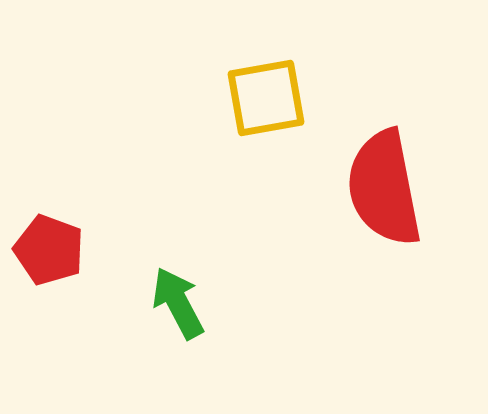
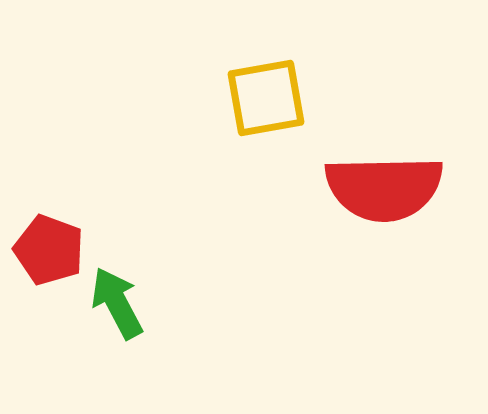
red semicircle: rotated 80 degrees counterclockwise
green arrow: moved 61 px left
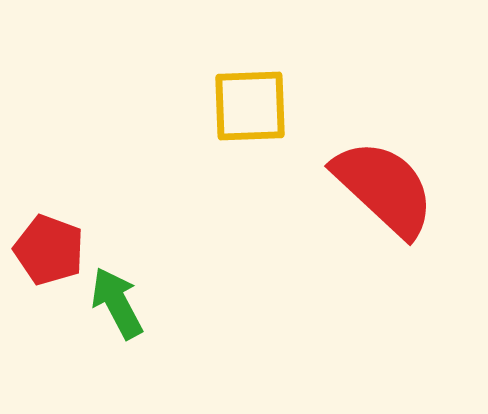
yellow square: moved 16 px left, 8 px down; rotated 8 degrees clockwise
red semicircle: rotated 136 degrees counterclockwise
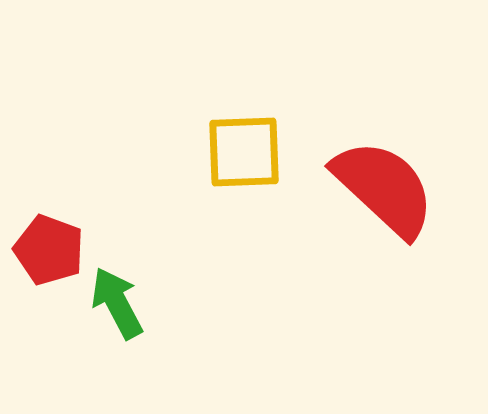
yellow square: moved 6 px left, 46 px down
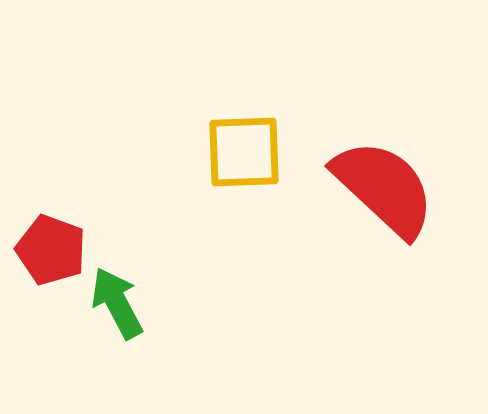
red pentagon: moved 2 px right
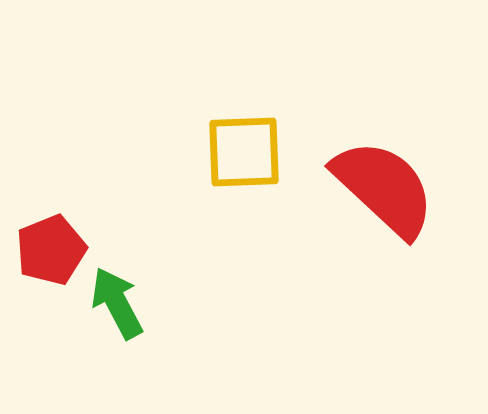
red pentagon: rotated 30 degrees clockwise
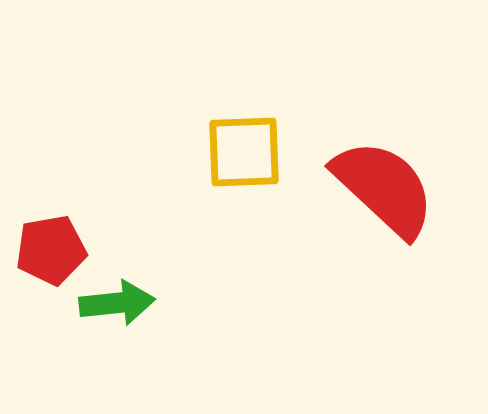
red pentagon: rotated 12 degrees clockwise
green arrow: rotated 112 degrees clockwise
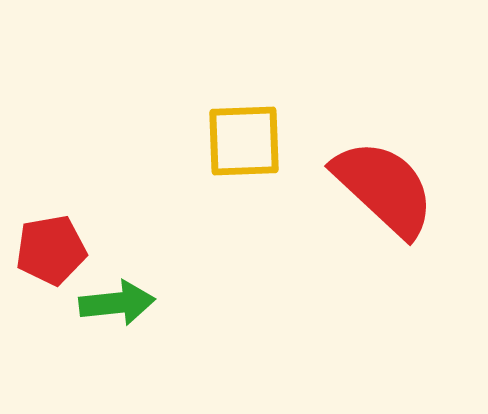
yellow square: moved 11 px up
